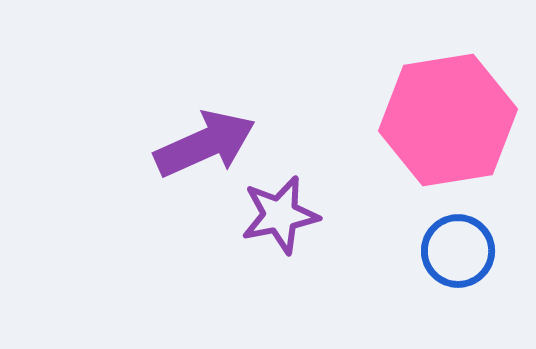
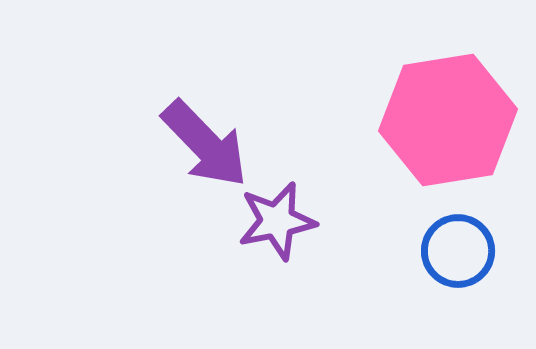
purple arrow: rotated 70 degrees clockwise
purple star: moved 3 px left, 6 px down
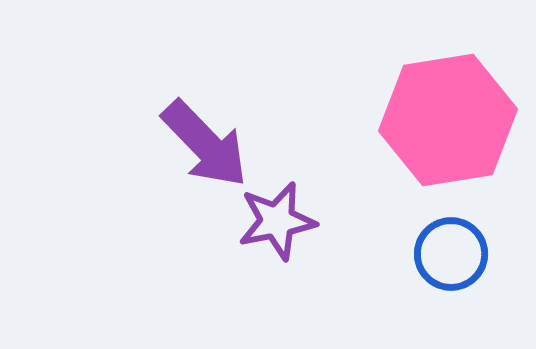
blue circle: moved 7 px left, 3 px down
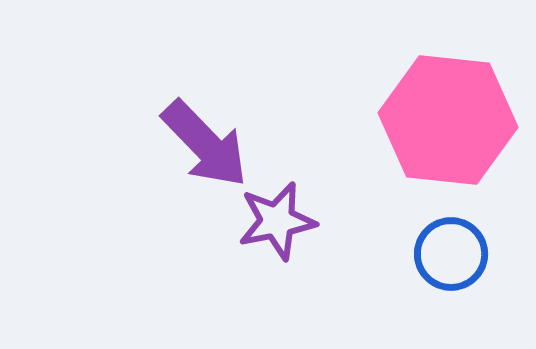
pink hexagon: rotated 15 degrees clockwise
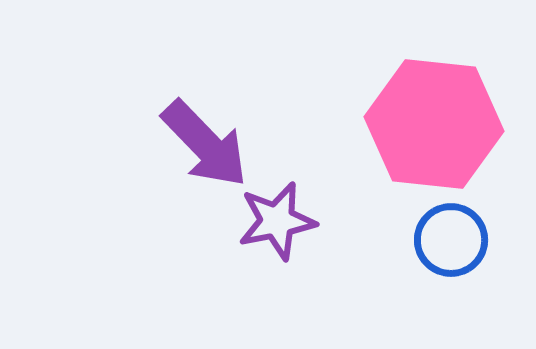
pink hexagon: moved 14 px left, 4 px down
blue circle: moved 14 px up
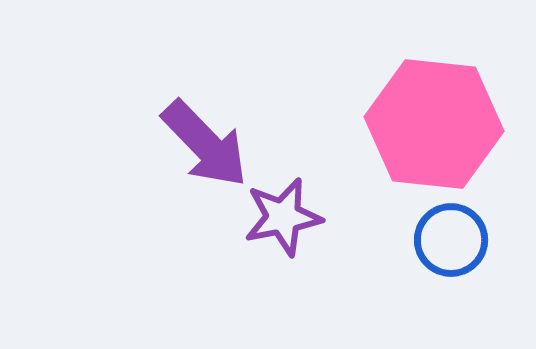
purple star: moved 6 px right, 4 px up
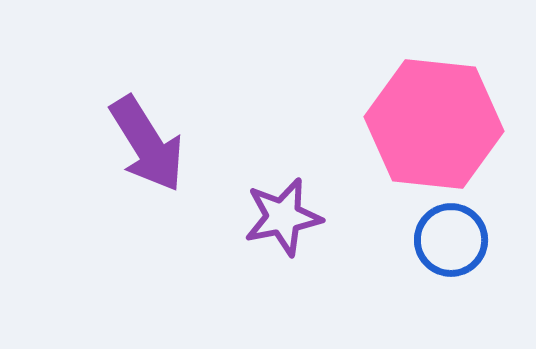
purple arrow: moved 58 px left; rotated 12 degrees clockwise
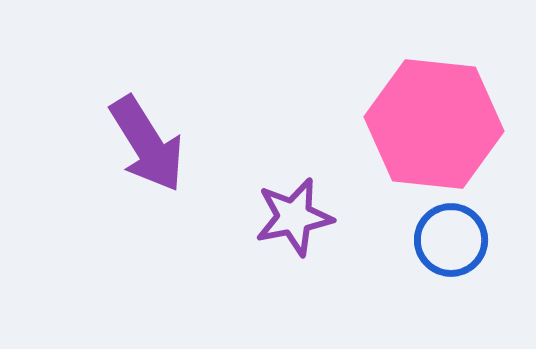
purple star: moved 11 px right
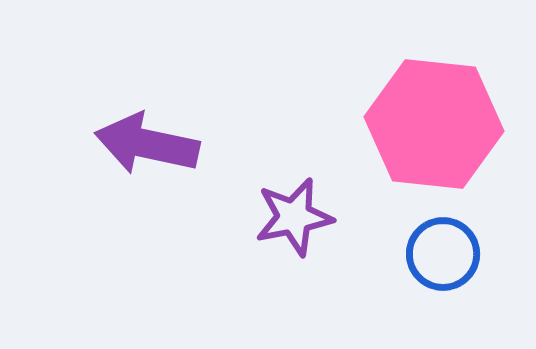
purple arrow: rotated 134 degrees clockwise
blue circle: moved 8 px left, 14 px down
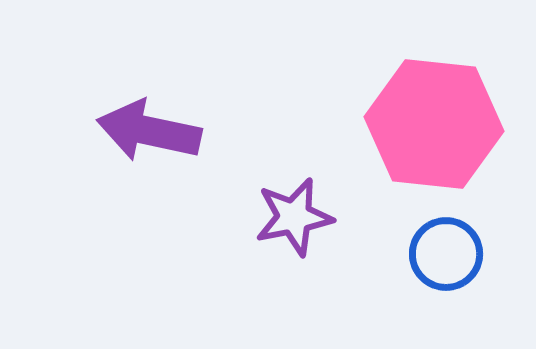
purple arrow: moved 2 px right, 13 px up
blue circle: moved 3 px right
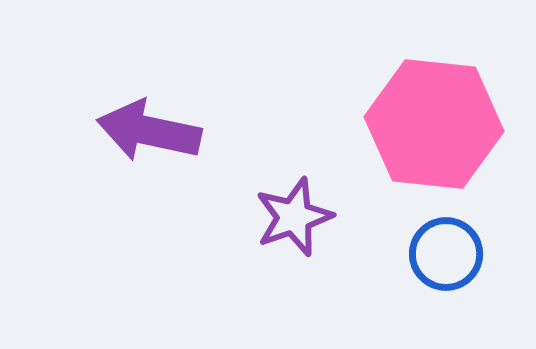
purple star: rotated 8 degrees counterclockwise
